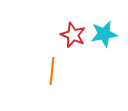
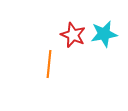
orange line: moved 3 px left, 7 px up
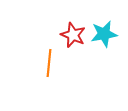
orange line: moved 1 px up
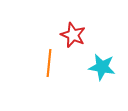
cyan star: moved 2 px left, 33 px down; rotated 20 degrees clockwise
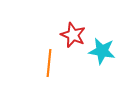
cyan star: moved 16 px up
